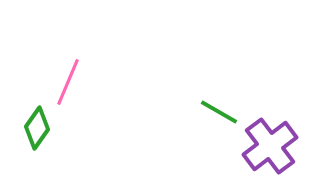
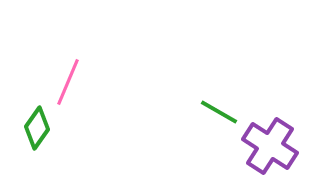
purple cross: rotated 20 degrees counterclockwise
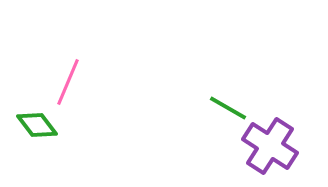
green line: moved 9 px right, 4 px up
green diamond: moved 3 px up; rotated 72 degrees counterclockwise
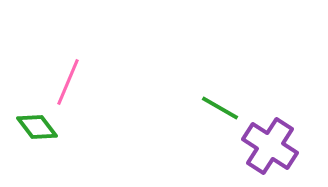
green line: moved 8 px left
green diamond: moved 2 px down
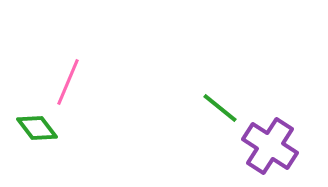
green line: rotated 9 degrees clockwise
green diamond: moved 1 px down
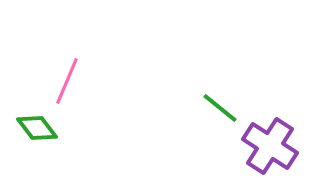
pink line: moved 1 px left, 1 px up
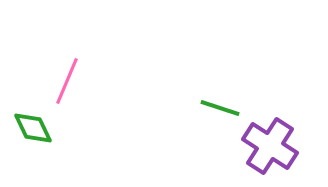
green line: rotated 21 degrees counterclockwise
green diamond: moved 4 px left; rotated 12 degrees clockwise
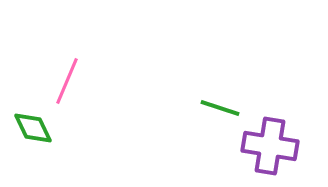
purple cross: rotated 24 degrees counterclockwise
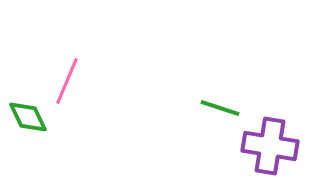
green diamond: moved 5 px left, 11 px up
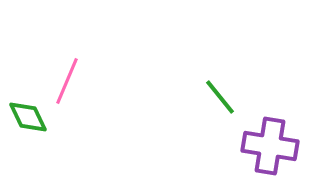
green line: moved 11 px up; rotated 33 degrees clockwise
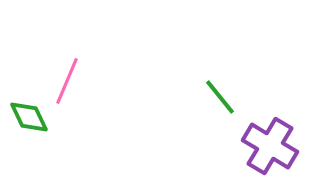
green diamond: moved 1 px right
purple cross: rotated 22 degrees clockwise
